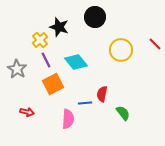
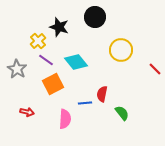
yellow cross: moved 2 px left, 1 px down
red line: moved 25 px down
purple line: rotated 28 degrees counterclockwise
green semicircle: moved 1 px left
pink semicircle: moved 3 px left
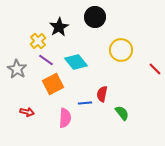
black star: rotated 24 degrees clockwise
pink semicircle: moved 1 px up
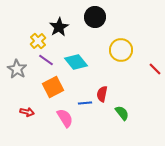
orange square: moved 3 px down
pink semicircle: rotated 36 degrees counterclockwise
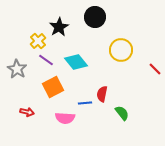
pink semicircle: rotated 126 degrees clockwise
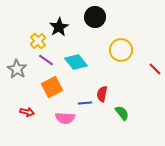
orange square: moved 1 px left
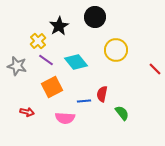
black star: moved 1 px up
yellow circle: moved 5 px left
gray star: moved 3 px up; rotated 18 degrees counterclockwise
blue line: moved 1 px left, 2 px up
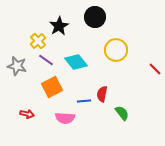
red arrow: moved 2 px down
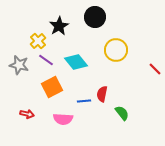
gray star: moved 2 px right, 1 px up
pink semicircle: moved 2 px left, 1 px down
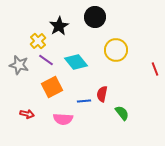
red line: rotated 24 degrees clockwise
